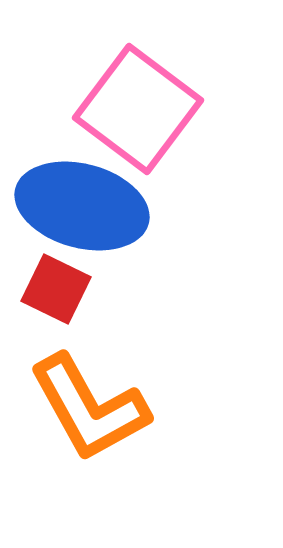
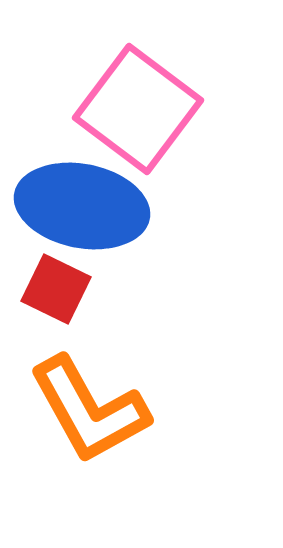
blue ellipse: rotated 4 degrees counterclockwise
orange L-shape: moved 2 px down
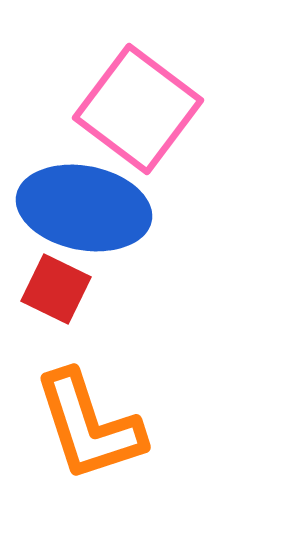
blue ellipse: moved 2 px right, 2 px down
orange L-shape: moved 16 px down; rotated 11 degrees clockwise
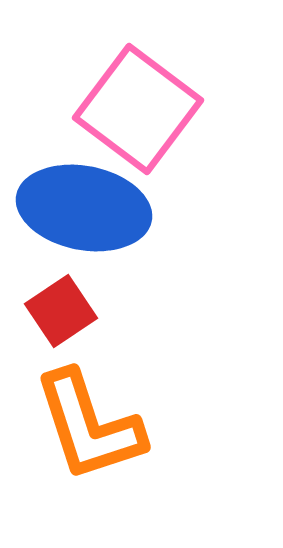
red square: moved 5 px right, 22 px down; rotated 30 degrees clockwise
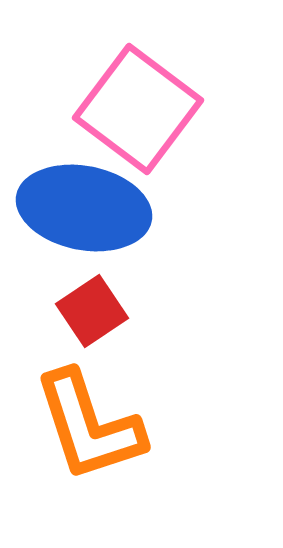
red square: moved 31 px right
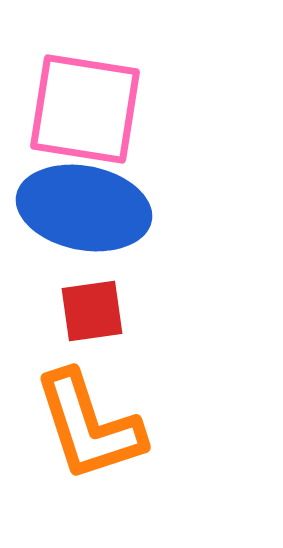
pink square: moved 53 px left; rotated 28 degrees counterclockwise
red square: rotated 26 degrees clockwise
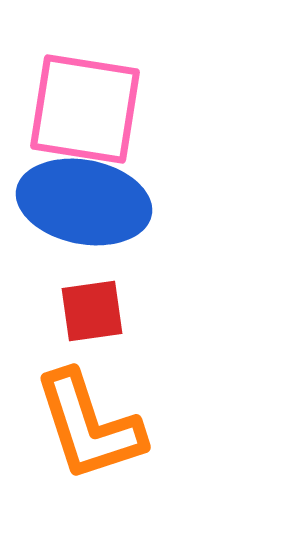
blue ellipse: moved 6 px up
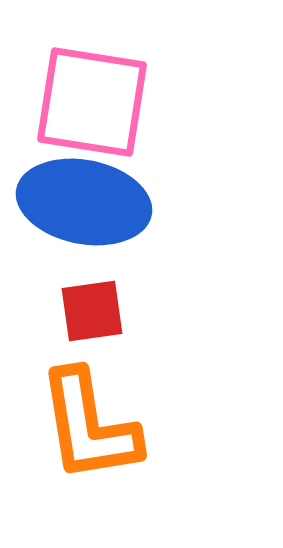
pink square: moved 7 px right, 7 px up
orange L-shape: rotated 9 degrees clockwise
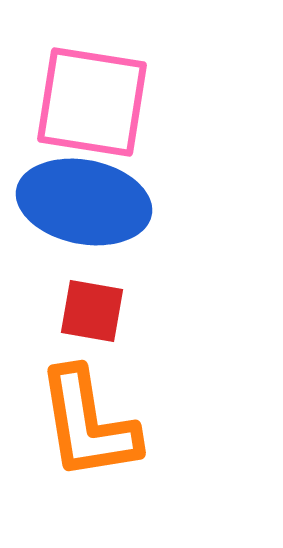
red square: rotated 18 degrees clockwise
orange L-shape: moved 1 px left, 2 px up
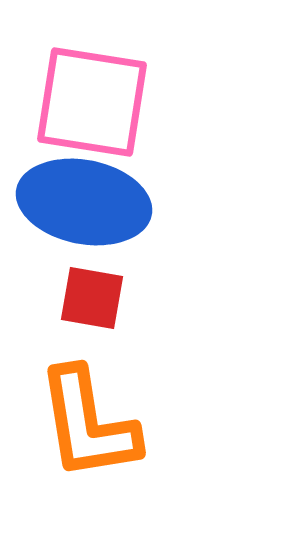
red square: moved 13 px up
